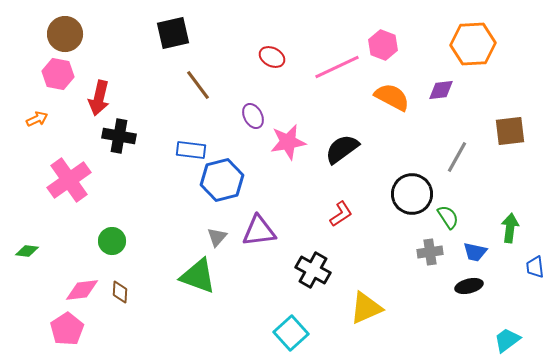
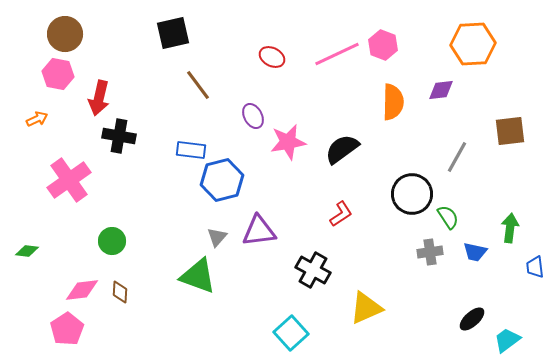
pink line at (337, 67): moved 13 px up
orange semicircle at (392, 97): moved 1 px right, 5 px down; rotated 63 degrees clockwise
black ellipse at (469, 286): moved 3 px right, 33 px down; rotated 28 degrees counterclockwise
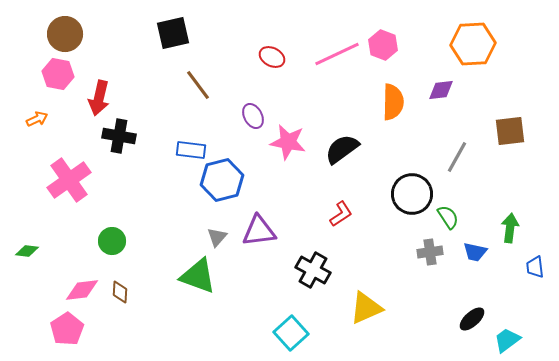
pink star at (288, 142): rotated 21 degrees clockwise
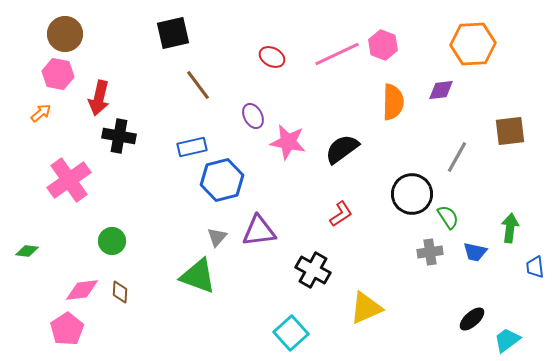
orange arrow at (37, 119): moved 4 px right, 6 px up; rotated 15 degrees counterclockwise
blue rectangle at (191, 150): moved 1 px right, 3 px up; rotated 20 degrees counterclockwise
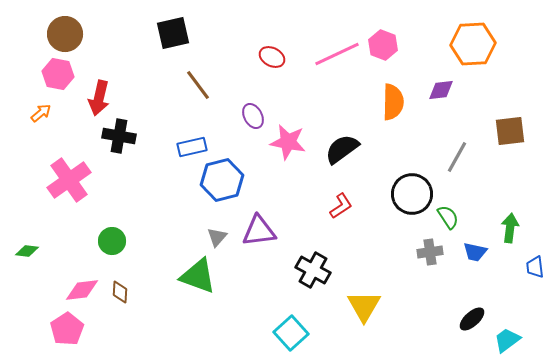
red L-shape at (341, 214): moved 8 px up
yellow triangle at (366, 308): moved 2 px left, 2 px up; rotated 36 degrees counterclockwise
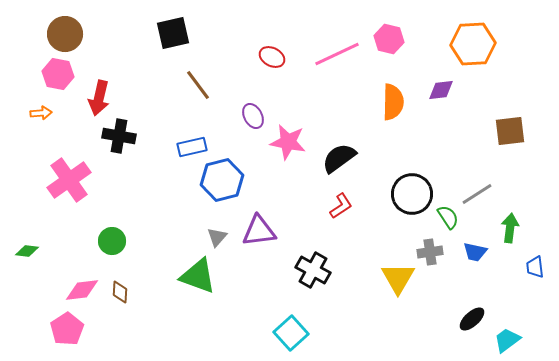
pink hexagon at (383, 45): moved 6 px right, 6 px up; rotated 8 degrees counterclockwise
orange arrow at (41, 113): rotated 35 degrees clockwise
black semicircle at (342, 149): moved 3 px left, 9 px down
gray line at (457, 157): moved 20 px right, 37 px down; rotated 28 degrees clockwise
yellow triangle at (364, 306): moved 34 px right, 28 px up
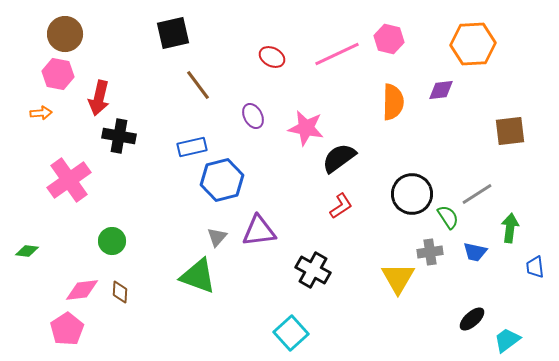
pink star at (288, 142): moved 18 px right, 14 px up
